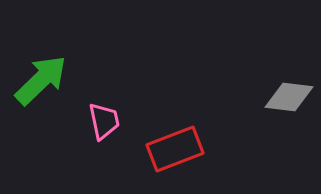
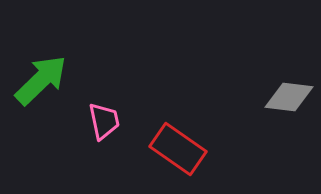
red rectangle: moved 3 px right; rotated 56 degrees clockwise
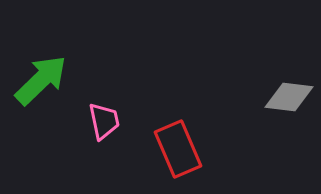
red rectangle: rotated 32 degrees clockwise
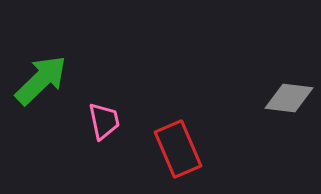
gray diamond: moved 1 px down
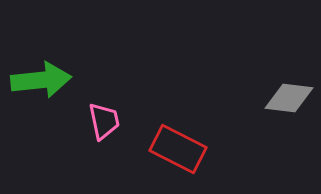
green arrow: rotated 38 degrees clockwise
red rectangle: rotated 40 degrees counterclockwise
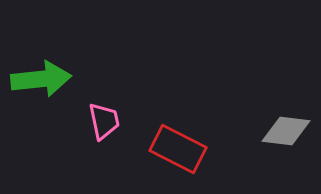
green arrow: moved 1 px up
gray diamond: moved 3 px left, 33 px down
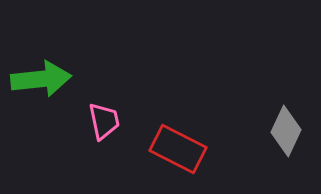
gray diamond: rotated 72 degrees counterclockwise
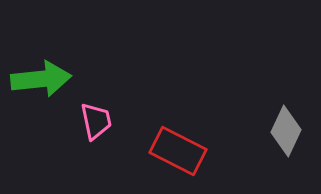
pink trapezoid: moved 8 px left
red rectangle: moved 2 px down
